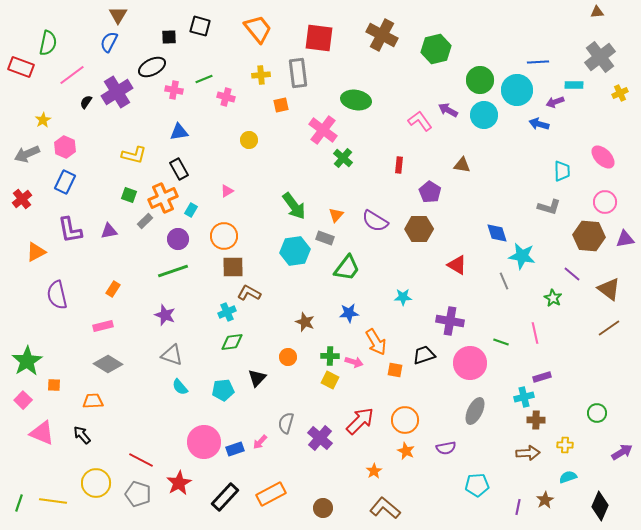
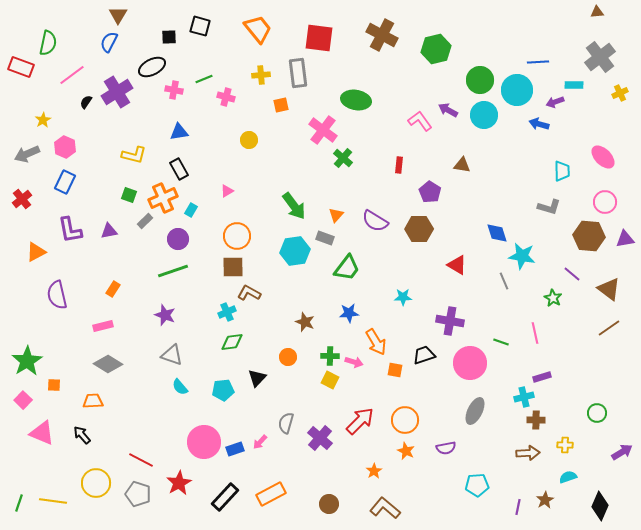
orange circle at (224, 236): moved 13 px right
brown circle at (323, 508): moved 6 px right, 4 px up
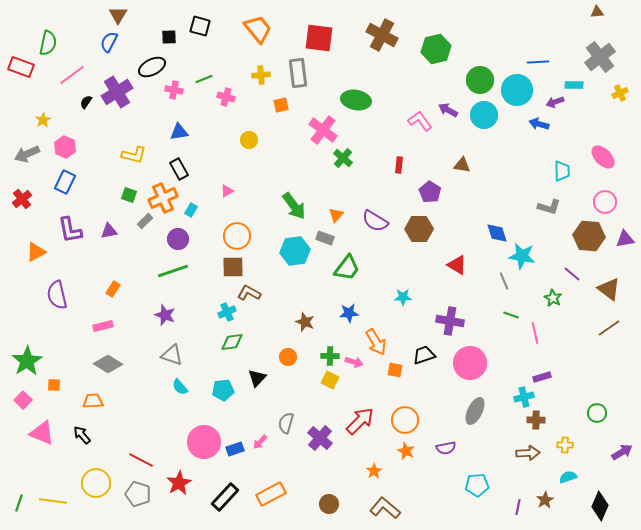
green line at (501, 342): moved 10 px right, 27 px up
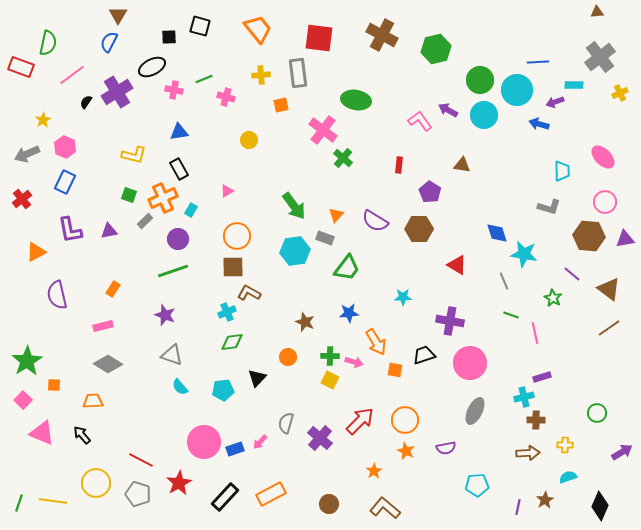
cyan star at (522, 256): moved 2 px right, 2 px up
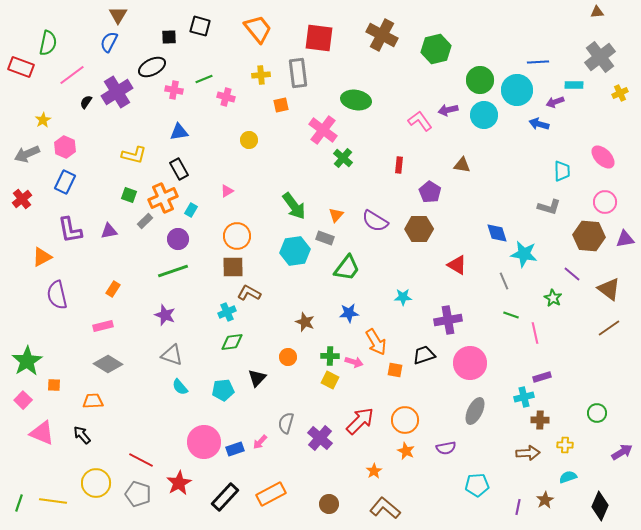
purple arrow at (448, 110): rotated 42 degrees counterclockwise
orange triangle at (36, 252): moved 6 px right, 5 px down
purple cross at (450, 321): moved 2 px left, 1 px up; rotated 20 degrees counterclockwise
brown cross at (536, 420): moved 4 px right
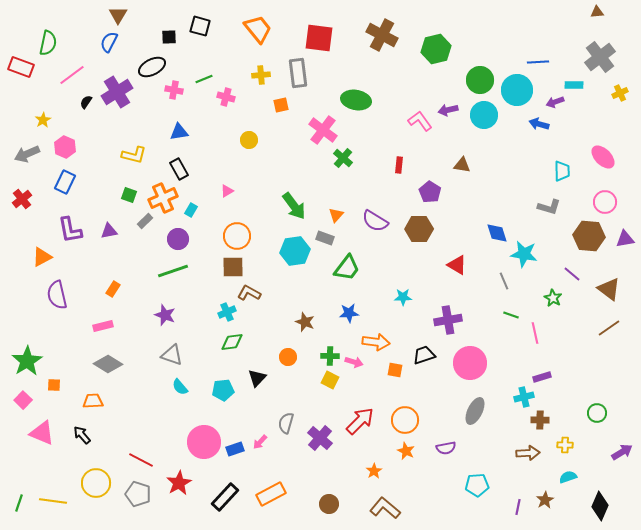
orange arrow at (376, 342): rotated 52 degrees counterclockwise
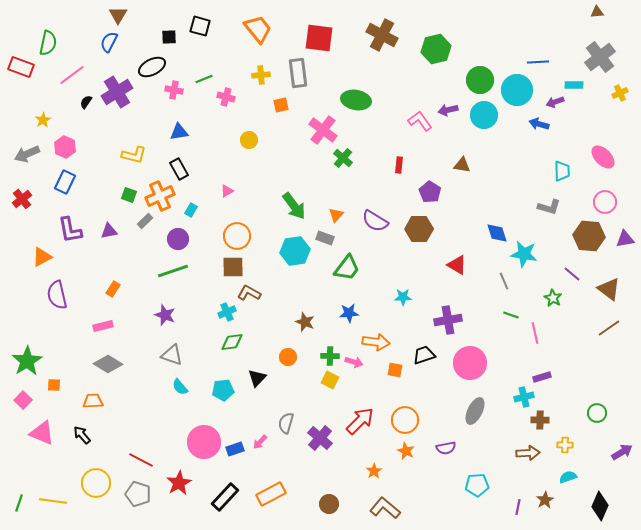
orange cross at (163, 198): moved 3 px left, 2 px up
